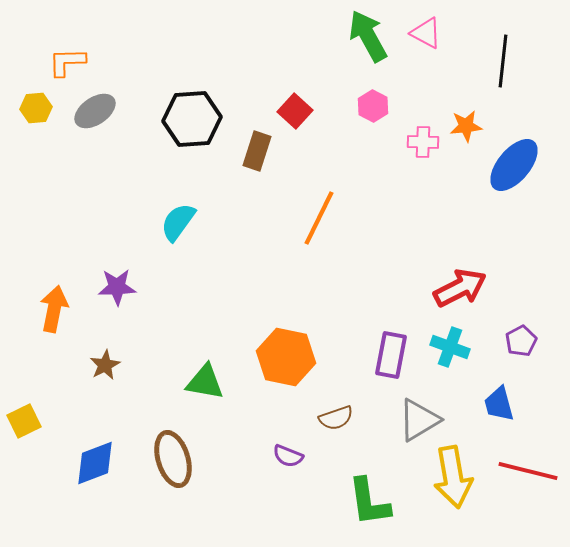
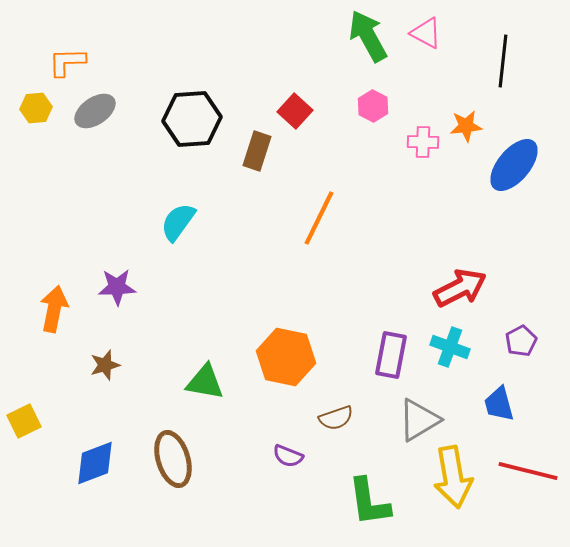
brown star: rotated 12 degrees clockwise
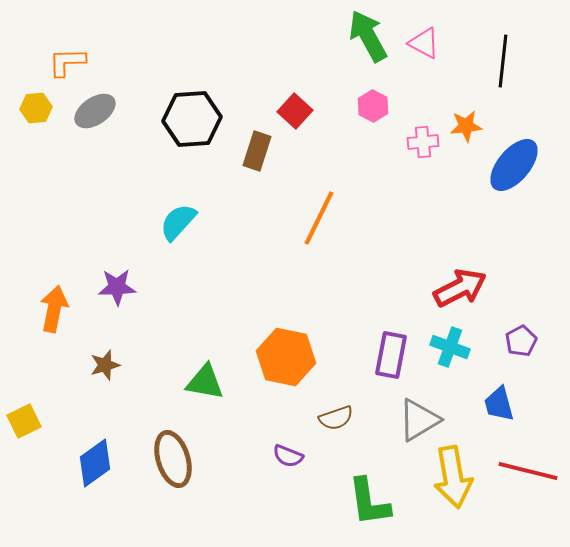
pink triangle: moved 2 px left, 10 px down
pink cross: rotated 8 degrees counterclockwise
cyan semicircle: rotated 6 degrees clockwise
blue diamond: rotated 15 degrees counterclockwise
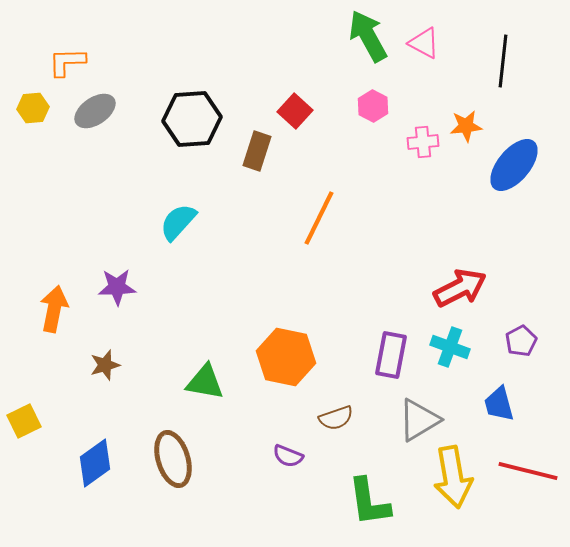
yellow hexagon: moved 3 px left
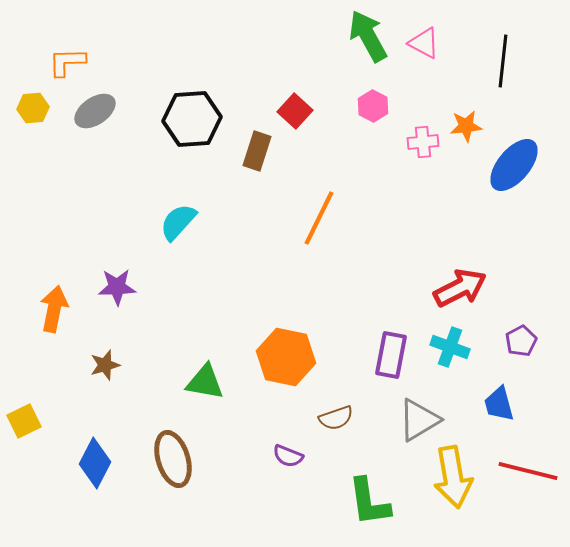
blue diamond: rotated 27 degrees counterclockwise
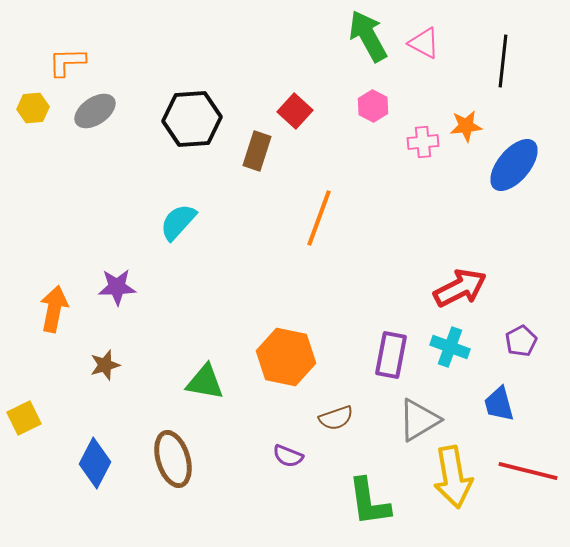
orange line: rotated 6 degrees counterclockwise
yellow square: moved 3 px up
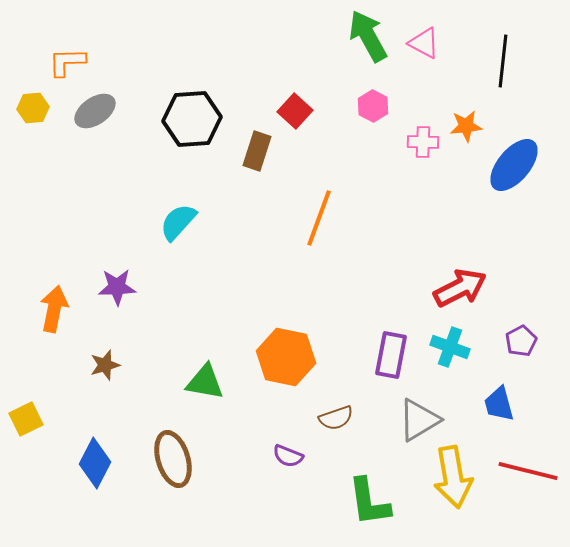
pink cross: rotated 8 degrees clockwise
yellow square: moved 2 px right, 1 px down
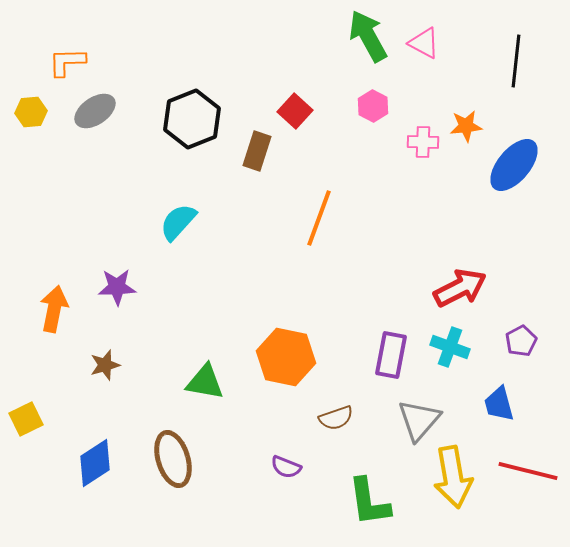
black line: moved 13 px right
yellow hexagon: moved 2 px left, 4 px down
black hexagon: rotated 18 degrees counterclockwise
gray triangle: rotated 18 degrees counterclockwise
purple semicircle: moved 2 px left, 11 px down
blue diamond: rotated 30 degrees clockwise
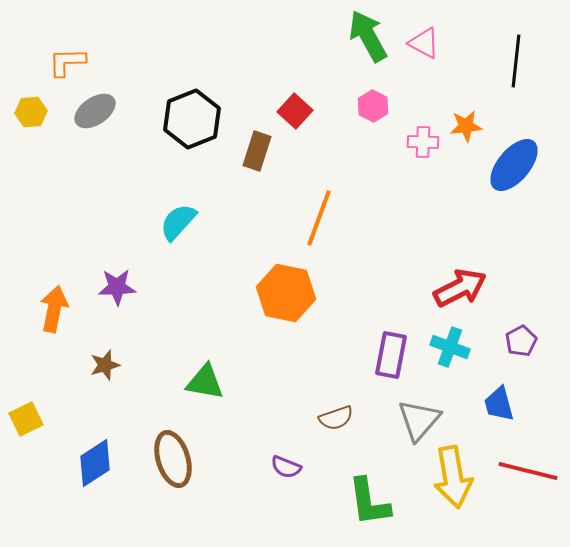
orange hexagon: moved 64 px up
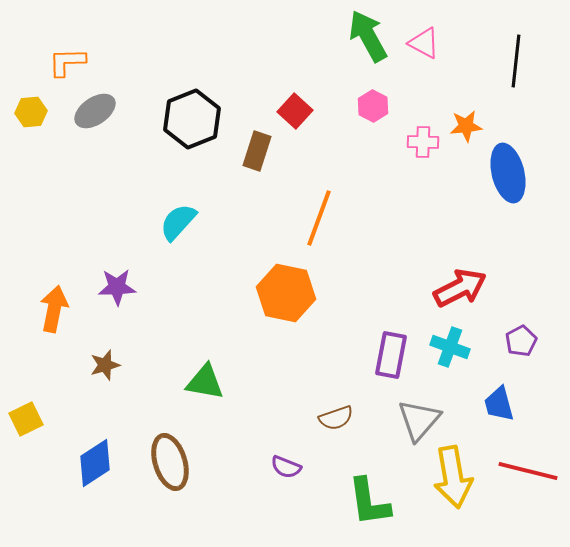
blue ellipse: moved 6 px left, 8 px down; rotated 54 degrees counterclockwise
brown ellipse: moved 3 px left, 3 px down
